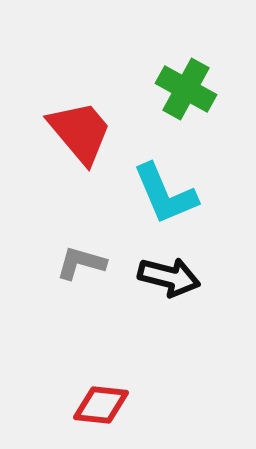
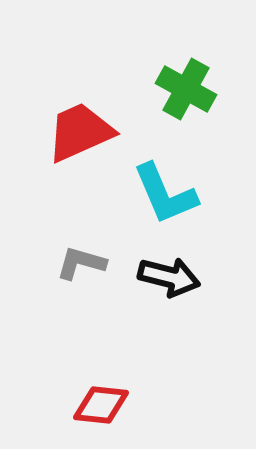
red trapezoid: rotated 74 degrees counterclockwise
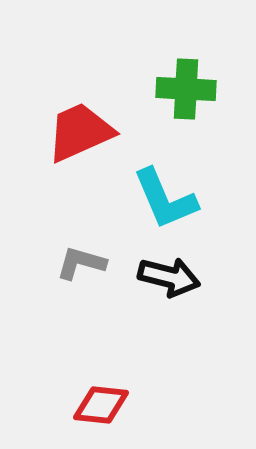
green cross: rotated 26 degrees counterclockwise
cyan L-shape: moved 5 px down
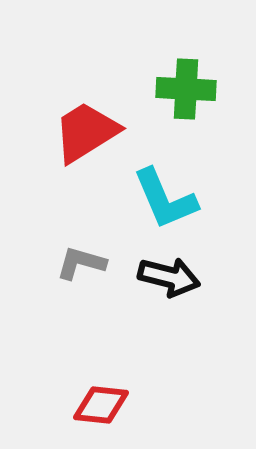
red trapezoid: moved 6 px right; rotated 8 degrees counterclockwise
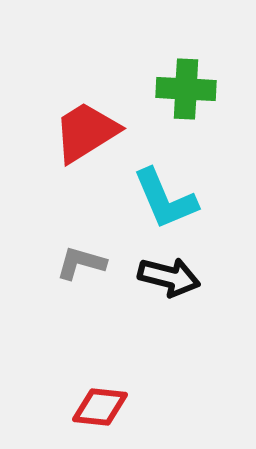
red diamond: moved 1 px left, 2 px down
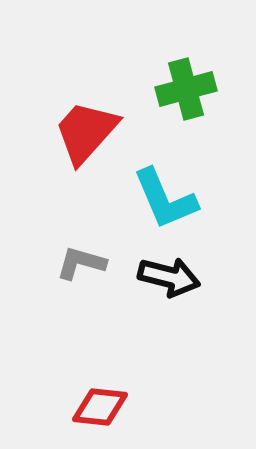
green cross: rotated 18 degrees counterclockwise
red trapezoid: rotated 16 degrees counterclockwise
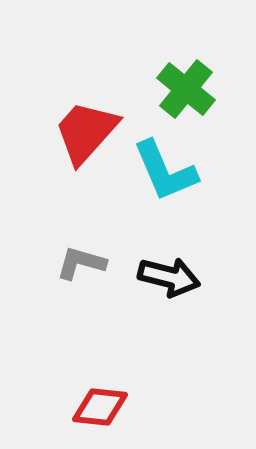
green cross: rotated 36 degrees counterclockwise
cyan L-shape: moved 28 px up
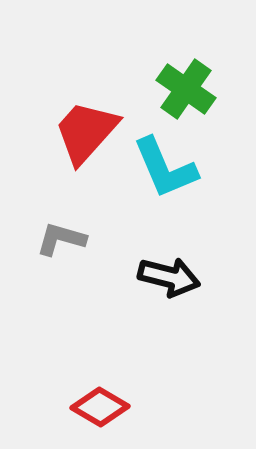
green cross: rotated 4 degrees counterclockwise
cyan L-shape: moved 3 px up
gray L-shape: moved 20 px left, 24 px up
red diamond: rotated 24 degrees clockwise
